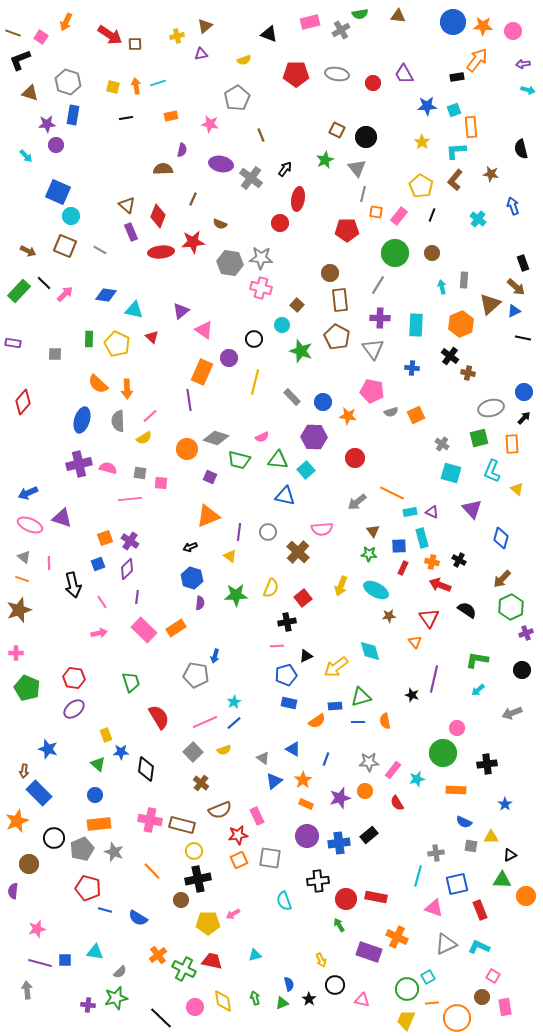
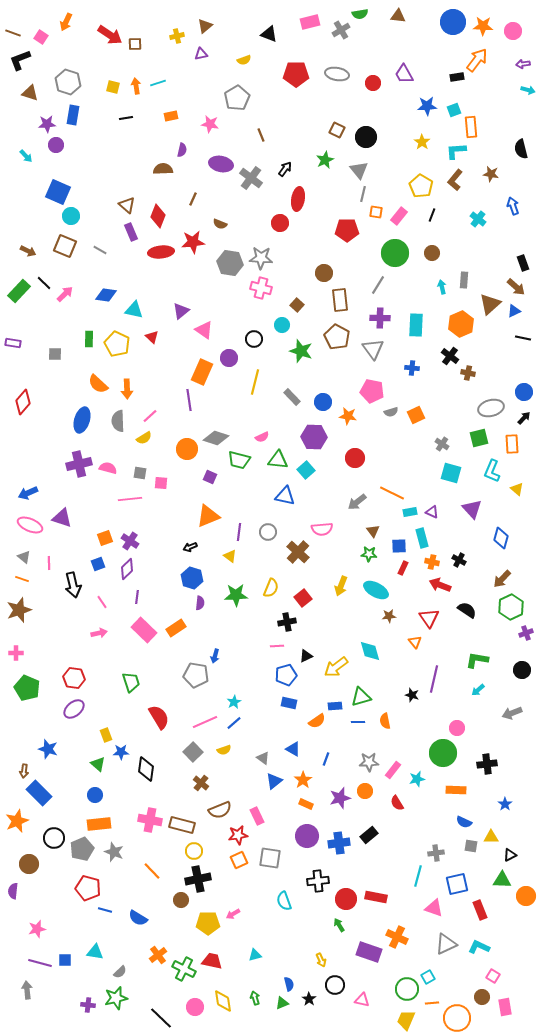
gray triangle at (357, 168): moved 2 px right, 2 px down
brown circle at (330, 273): moved 6 px left
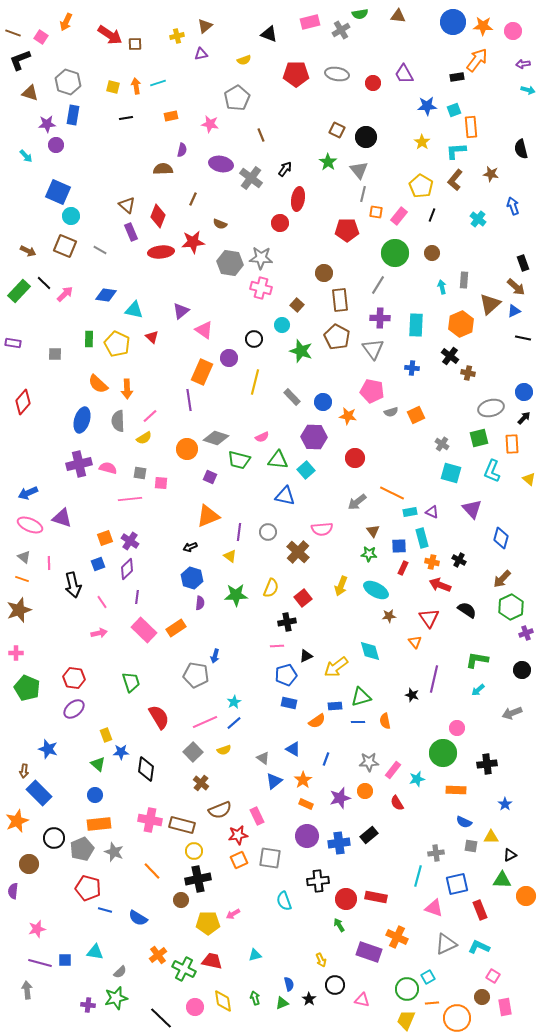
green star at (325, 160): moved 3 px right, 2 px down; rotated 12 degrees counterclockwise
yellow triangle at (517, 489): moved 12 px right, 10 px up
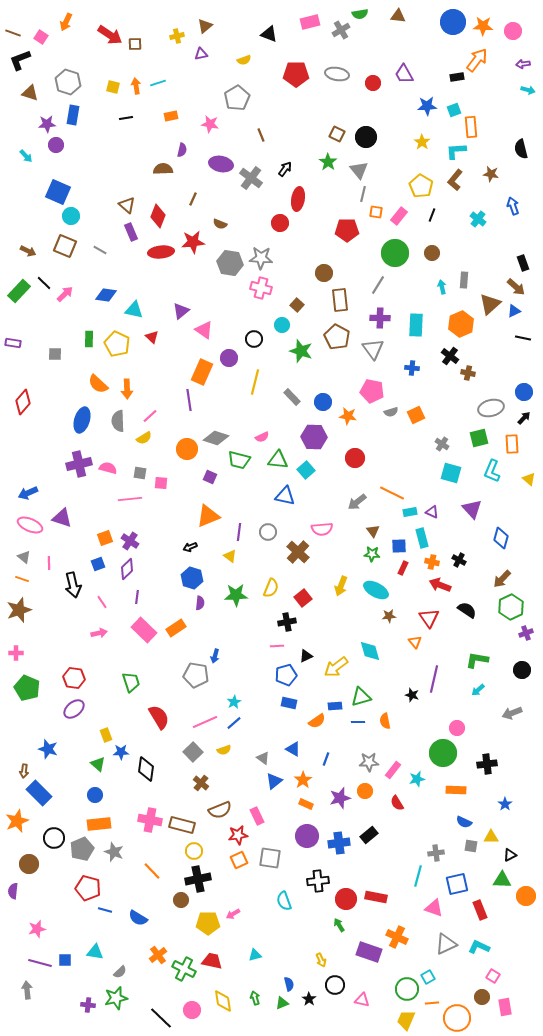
brown square at (337, 130): moved 4 px down
green star at (369, 554): moved 3 px right
pink circle at (195, 1007): moved 3 px left, 3 px down
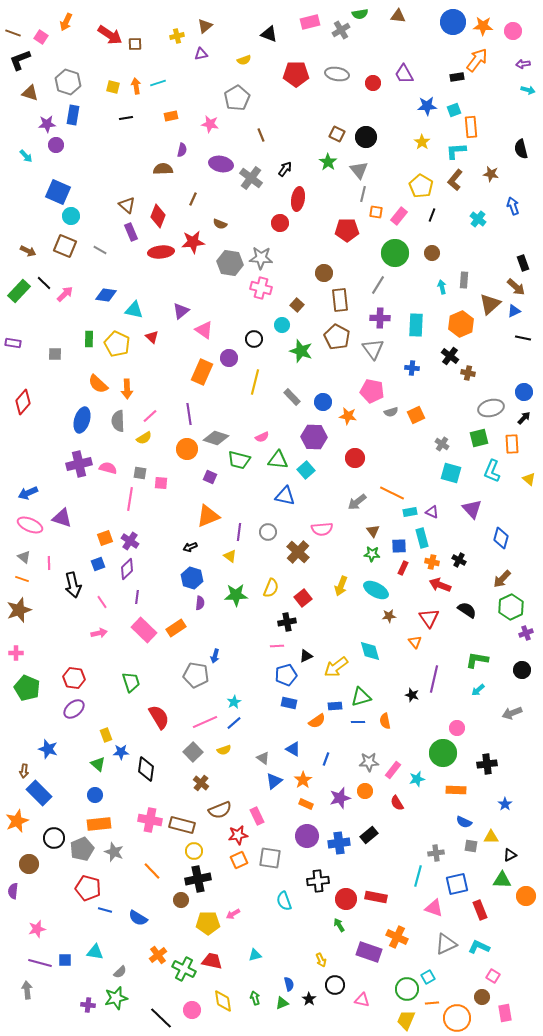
purple line at (189, 400): moved 14 px down
pink line at (130, 499): rotated 75 degrees counterclockwise
pink rectangle at (505, 1007): moved 6 px down
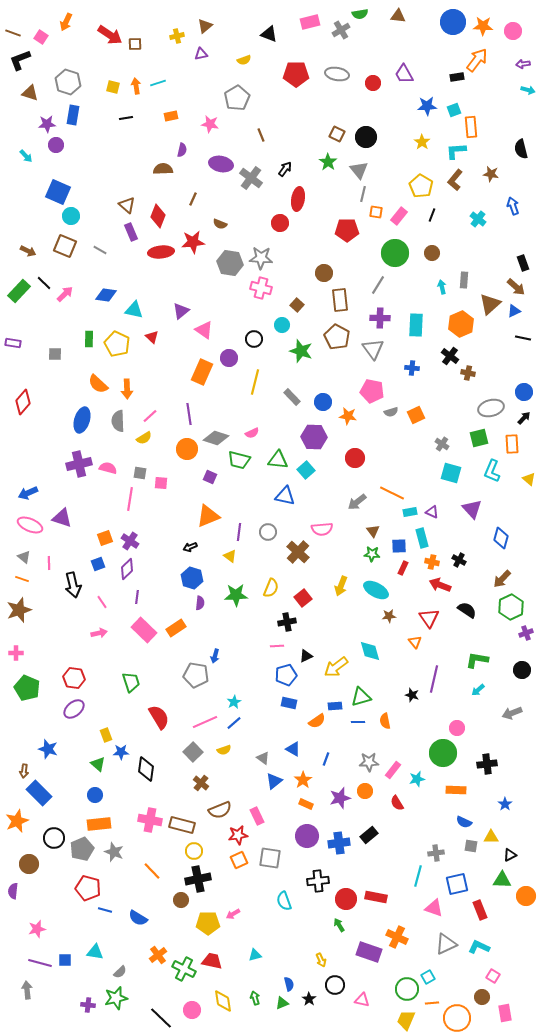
pink semicircle at (262, 437): moved 10 px left, 4 px up
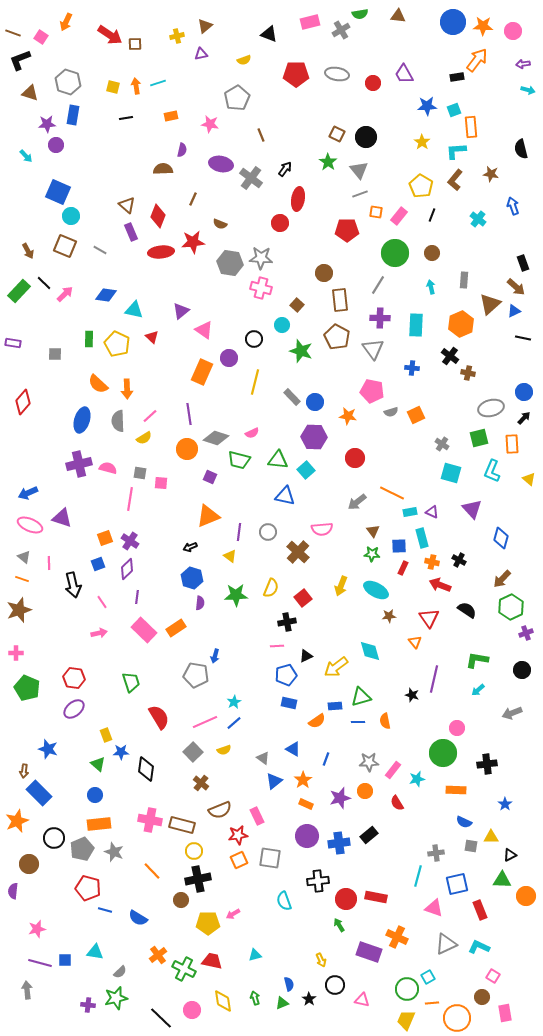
gray line at (363, 194): moved 3 px left; rotated 56 degrees clockwise
brown arrow at (28, 251): rotated 35 degrees clockwise
cyan arrow at (442, 287): moved 11 px left
blue circle at (323, 402): moved 8 px left
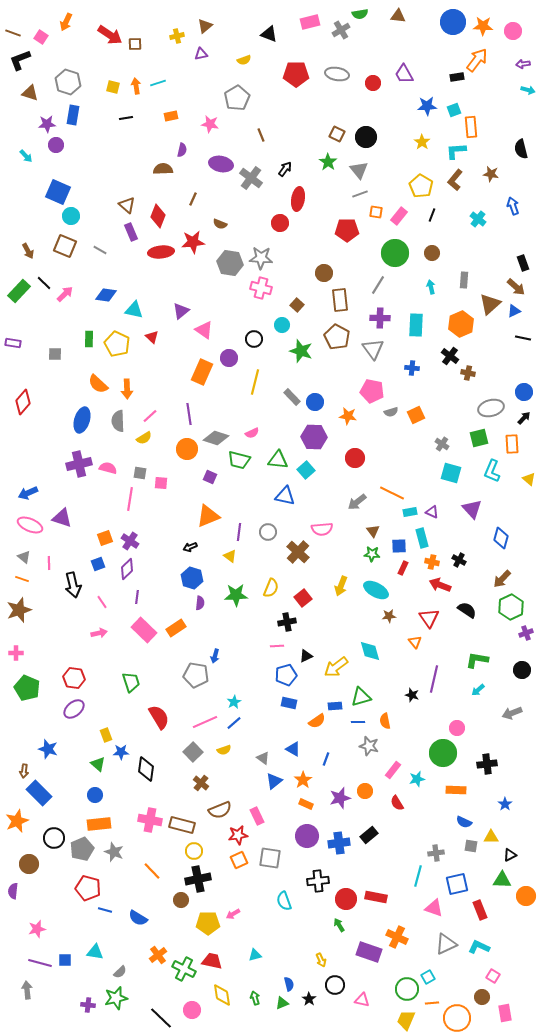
gray star at (369, 762): moved 16 px up; rotated 18 degrees clockwise
yellow diamond at (223, 1001): moved 1 px left, 6 px up
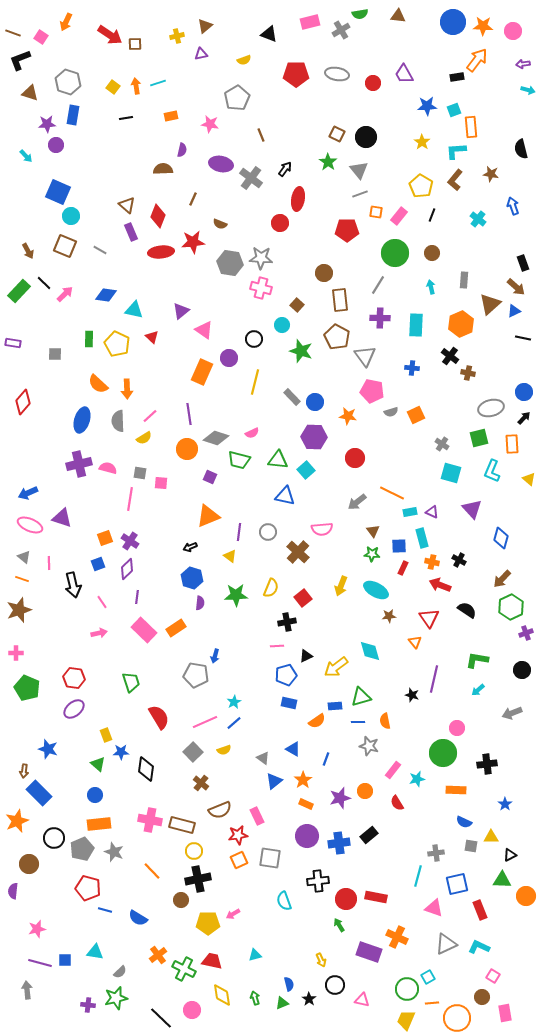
yellow square at (113, 87): rotated 24 degrees clockwise
gray triangle at (373, 349): moved 8 px left, 7 px down
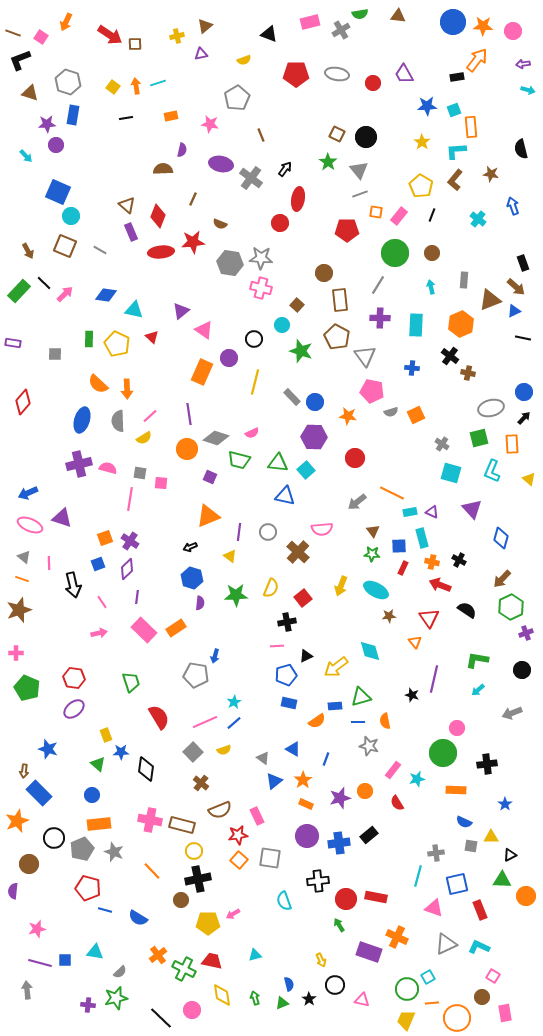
brown triangle at (490, 304): moved 4 px up; rotated 20 degrees clockwise
green triangle at (278, 460): moved 3 px down
blue circle at (95, 795): moved 3 px left
orange square at (239, 860): rotated 24 degrees counterclockwise
